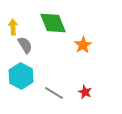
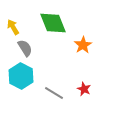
yellow arrow: rotated 28 degrees counterclockwise
gray semicircle: moved 3 px down
red star: moved 1 px left, 3 px up
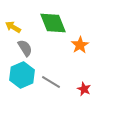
yellow arrow: rotated 28 degrees counterclockwise
orange star: moved 3 px left
cyan hexagon: moved 1 px right, 1 px up; rotated 10 degrees clockwise
gray line: moved 3 px left, 11 px up
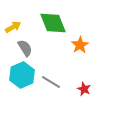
yellow arrow: rotated 119 degrees clockwise
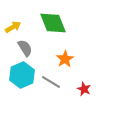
orange star: moved 15 px left, 14 px down
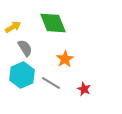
gray line: moved 1 px down
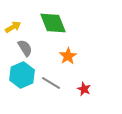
orange star: moved 3 px right, 3 px up
